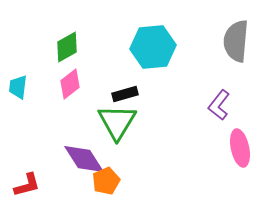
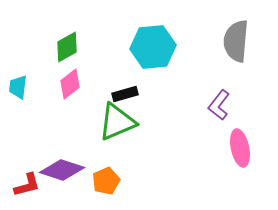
green triangle: rotated 36 degrees clockwise
purple diamond: moved 22 px left, 11 px down; rotated 39 degrees counterclockwise
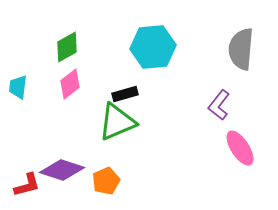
gray semicircle: moved 5 px right, 8 px down
pink ellipse: rotated 21 degrees counterclockwise
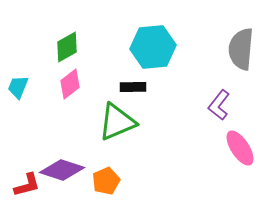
cyan trapezoid: rotated 15 degrees clockwise
black rectangle: moved 8 px right, 7 px up; rotated 15 degrees clockwise
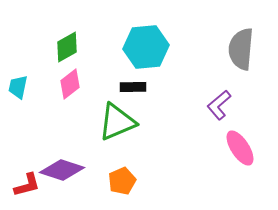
cyan hexagon: moved 7 px left
cyan trapezoid: rotated 10 degrees counterclockwise
purple L-shape: rotated 12 degrees clockwise
orange pentagon: moved 16 px right
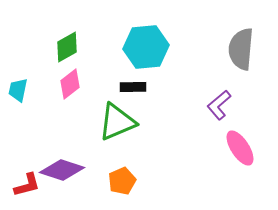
cyan trapezoid: moved 3 px down
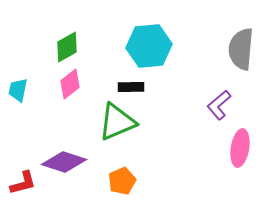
cyan hexagon: moved 3 px right, 1 px up
black rectangle: moved 2 px left
pink ellipse: rotated 42 degrees clockwise
purple diamond: moved 2 px right, 8 px up
red L-shape: moved 4 px left, 2 px up
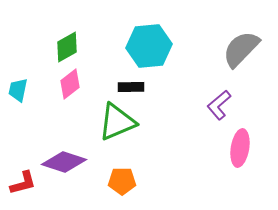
gray semicircle: rotated 39 degrees clockwise
orange pentagon: rotated 24 degrees clockwise
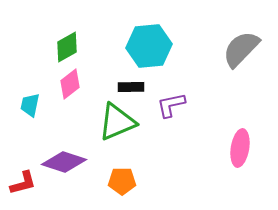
cyan trapezoid: moved 12 px right, 15 px down
purple L-shape: moved 48 px left; rotated 28 degrees clockwise
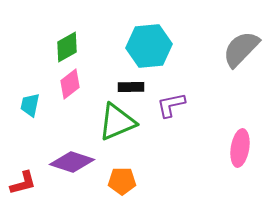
purple diamond: moved 8 px right
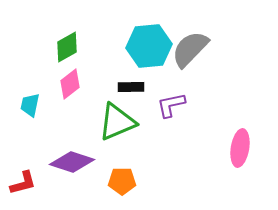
gray semicircle: moved 51 px left
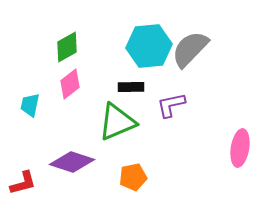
orange pentagon: moved 11 px right, 4 px up; rotated 12 degrees counterclockwise
